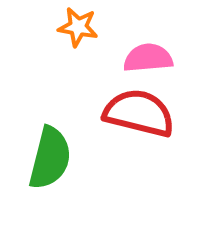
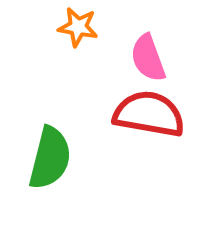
pink semicircle: rotated 105 degrees counterclockwise
red semicircle: moved 10 px right, 1 px down; rotated 4 degrees counterclockwise
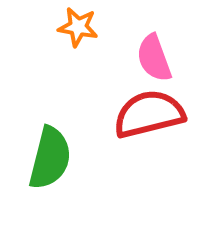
pink semicircle: moved 6 px right
red semicircle: rotated 24 degrees counterclockwise
